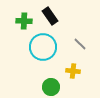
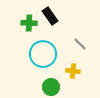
green cross: moved 5 px right, 2 px down
cyan circle: moved 7 px down
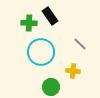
cyan circle: moved 2 px left, 2 px up
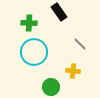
black rectangle: moved 9 px right, 4 px up
cyan circle: moved 7 px left
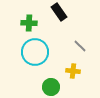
gray line: moved 2 px down
cyan circle: moved 1 px right
